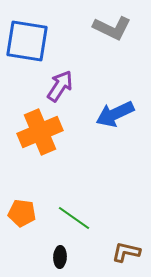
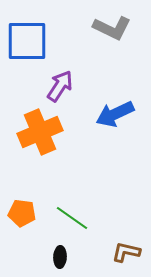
blue square: rotated 9 degrees counterclockwise
green line: moved 2 px left
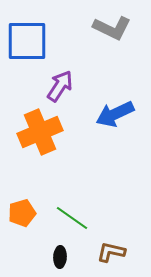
orange pentagon: rotated 24 degrees counterclockwise
brown L-shape: moved 15 px left
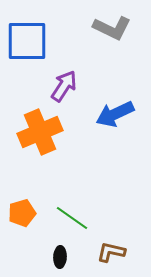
purple arrow: moved 4 px right
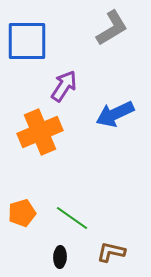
gray L-shape: rotated 57 degrees counterclockwise
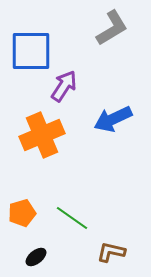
blue square: moved 4 px right, 10 px down
blue arrow: moved 2 px left, 5 px down
orange cross: moved 2 px right, 3 px down
black ellipse: moved 24 px left; rotated 50 degrees clockwise
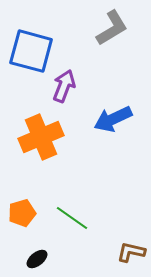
blue square: rotated 15 degrees clockwise
purple arrow: rotated 12 degrees counterclockwise
orange cross: moved 1 px left, 2 px down
brown L-shape: moved 20 px right
black ellipse: moved 1 px right, 2 px down
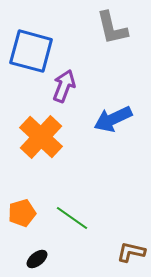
gray L-shape: rotated 108 degrees clockwise
orange cross: rotated 24 degrees counterclockwise
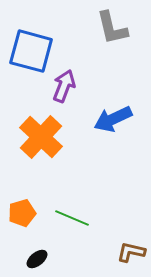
green line: rotated 12 degrees counterclockwise
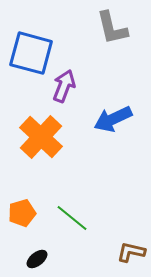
blue square: moved 2 px down
green line: rotated 16 degrees clockwise
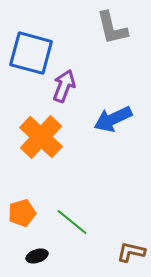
green line: moved 4 px down
black ellipse: moved 3 px up; rotated 20 degrees clockwise
